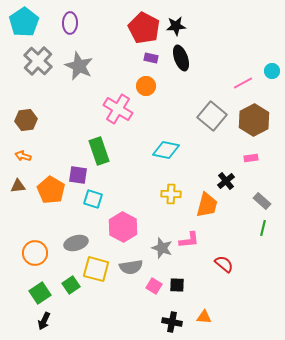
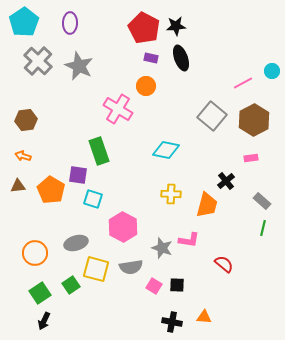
pink L-shape at (189, 240): rotated 15 degrees clockwise
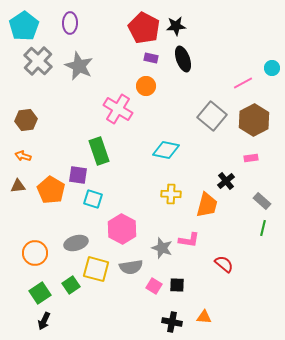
cyan pentagon at (24, 22): moved 4 px down
black ellipse at (181, 58): moved 2 px right, 1 px down
cyan circle at (272, 71): moved 3 px up
pink hexagon at (123, 227): moved 1 px left, 2 px down
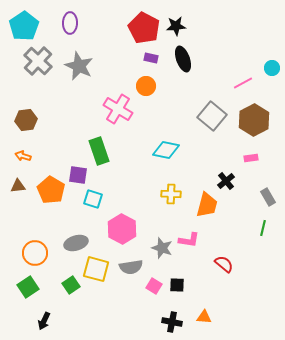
gray rectangle at (262, 201): moved 6 px right, 4 px up; rotated 18 degrees clockwise
green square at (40, 293): moved 12 px left, 6 px up
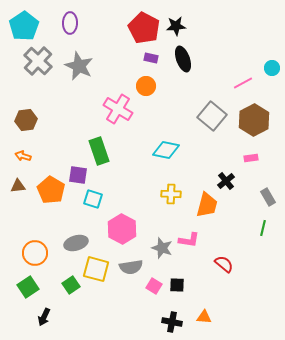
black arrow at (44, 321): moved 4 px up
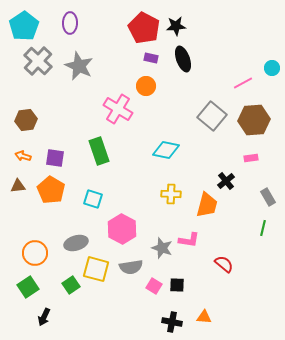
brown hexagon at (254, 120): rotated 24 degrees clockwise
purple square at (78, 175): moved 23 px left, 17 px up
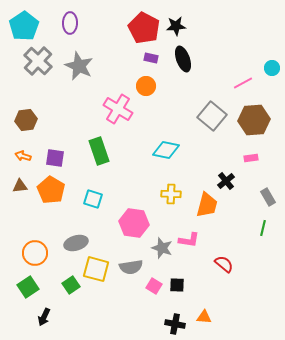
brown triangle at (18, 186): moved 2 px right
pink hexagon at (122, 229): moved 12 px right, 6 px up; rotated 20 degrees counterclockwise
black cross at (172, 322): moved 3 px right, 2 px down
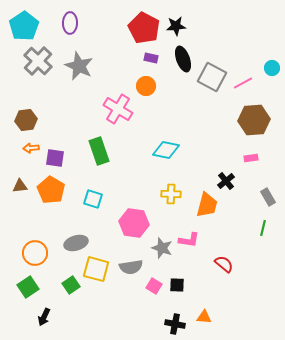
gray square at (212, 116): moved 39 px up; rotated 12 degrees counterclockwise
orange arrow at (23, 156): moved 8 px right, 8 px up; rotated 21 degrees counterclockwise
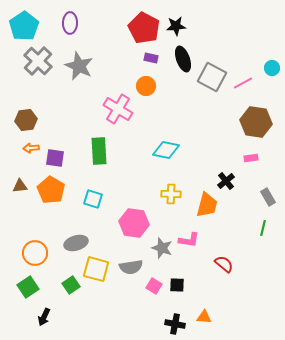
brown hexagon at (254, 120): moved 2 px right, 2 px down; rotated 12 degrees clockwise
green rectangle at (99, 151): rotated 16 degrees clockwise
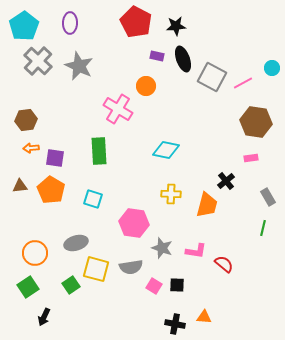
red pentagon at (144, 28): moved 8 px left, 6 px up
purple rectangle at (151, 58): moved 6 px right, 2 px up
pink L-shape at (189, 240): moved 7 px right, 11 px down
